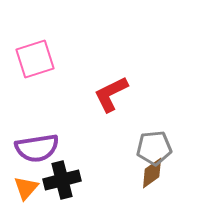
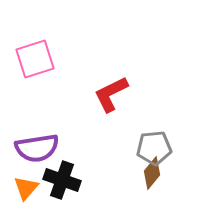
brown diamond: rotated 16 degrees counterclockwise
black cross: rotated 33 degrees clockwise
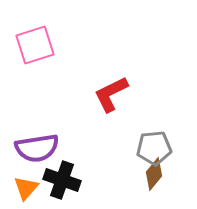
pink square: moved 14 px up
brown diamond: moved 2 px right, 1 px down
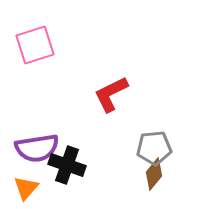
black cross: moved 5 px right, 15 px up
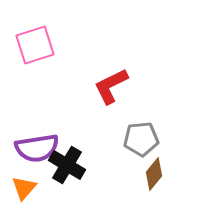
red L-shape: moved 8 px up
gray pentagon: moved 13 px left, 9 px up
black cross: rotated 12 degrees clockwise
orange triangle: moved 2 px left
